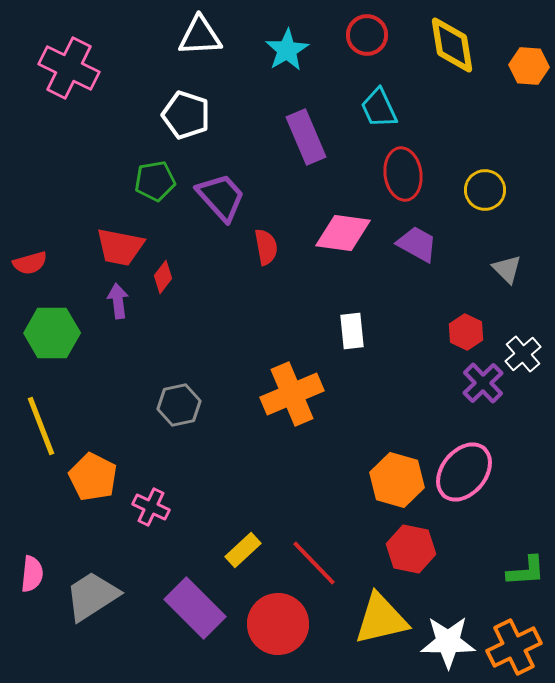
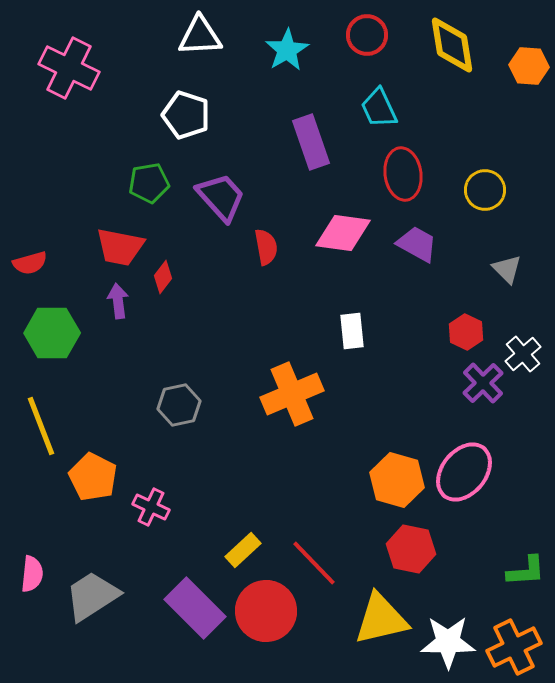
purple rectangle at (306, 137): moved 5 px right, 5 px down; rotated 4 degrees clockwise
green pentagon at (155, 181): moved 6 px left, 2 px down
red circle at (278, 624): moved 12 px left, 13 px up
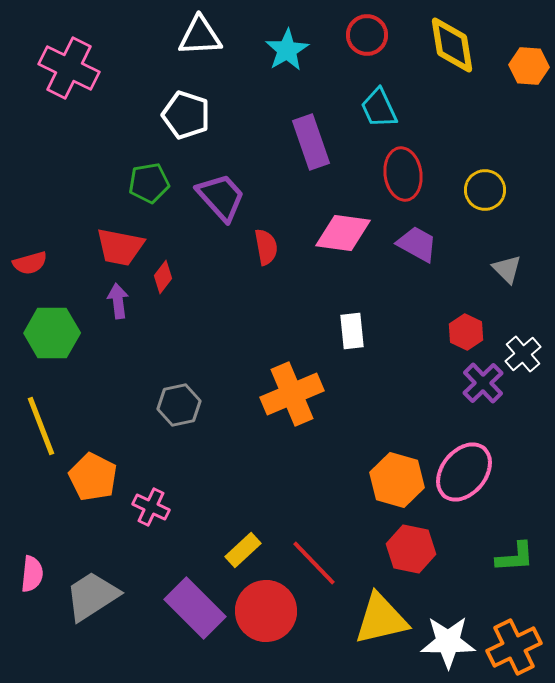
green L-shape at (526, 571): moved 11 px left, 14 px up
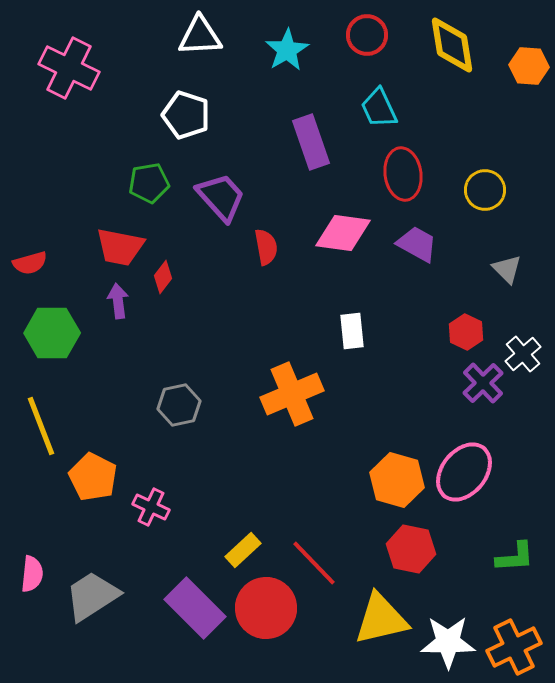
red circle at (266, 611): moved 3 px up
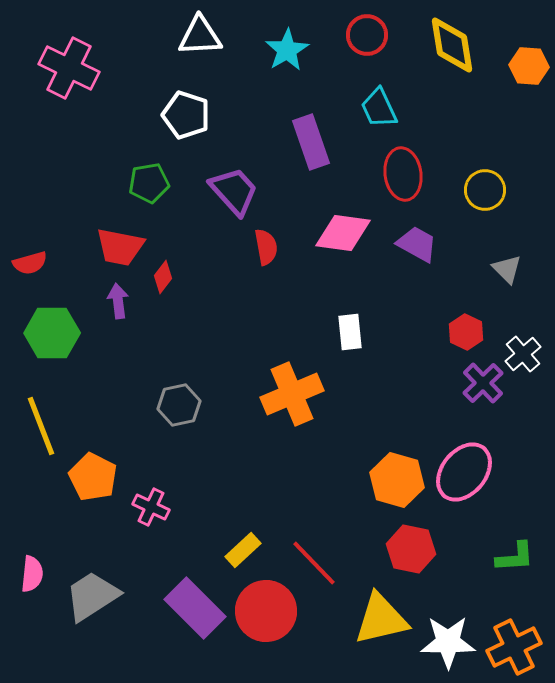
purple trapezoid at (221, 197): moved 13 px right, 6 px up
white rectangle at (352, 331): moved 2 px left, 1 px down
red circle at (266, 608): moved 3 px down
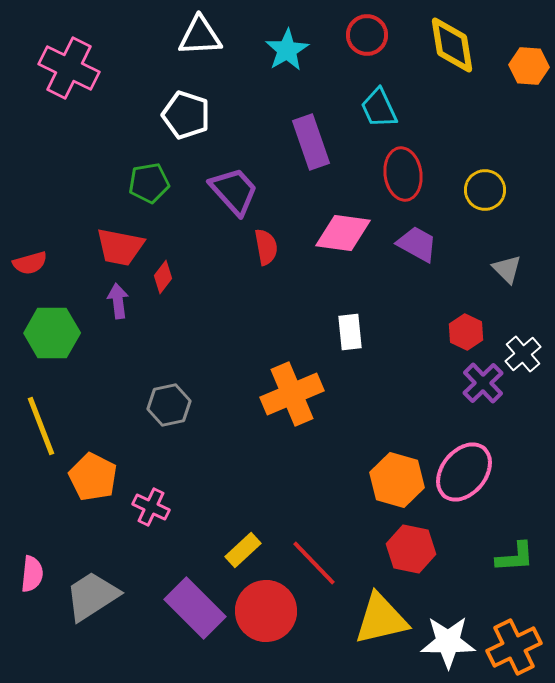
gray hexagon at (179, 405): moved 10 px left
